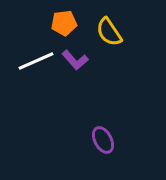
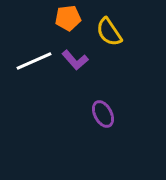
orange pentagon: moved 4 px right, 5 px up
white line: moved 2 px left
purple ellipse: moved 26 px up
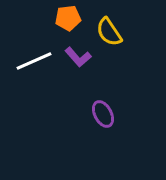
purple L-shape: moved 3 px right, 3 px up
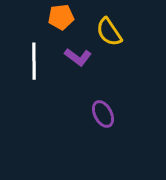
orange pentagon: moved 7 px left, 1 px up
purple L-shape: rotated 12 degrees counterclockwise
white line: rotated 66 degrees counterclockwise
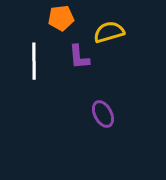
orange pentagon: moved 1 px down
yellow semicircle: rotated 108 degrees clockwise
purple L-shape: moved 1 px right; rotated 48 degrees clockwise
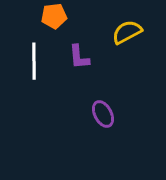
orange pentagon: moved 7 px left, 2 px up
yellow semicircle: moved 18 px right; rotated 12 degrees counterclockwise
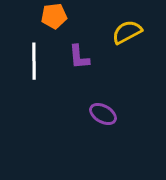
purple ellipse: rotated 32 degrees counterclockwise
